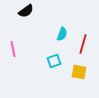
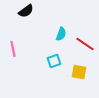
cyan semicircle: moved 1 px left
red line: moved 2 px right; rotated 72 degrees counterclockwise
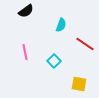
cyan semicircle: moved 9 px up
pink line: moved 12 px right, 3 px down
cyan square: rotated 24 degrees counterclockwise
yellow square: moved 12 px down
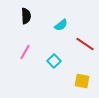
black semicircle: moved 5 px down; rotated 56 degrees counterclockwise
cyan semicircle: rotated 32 degrees clockwise
pink line: rotated 42 degrees clockwise
yellow square: moved 3 px right, 3 px up
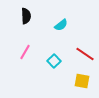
red line: moved 10 px down
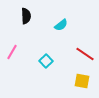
pink line: moved 13 px left
cyan square: moved 8 px left
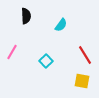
cyan semicircle: rotated 16 degrees counterclockwise
red line: moved 1 px down; rotated 24 degrees clockwise
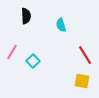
cyan semicircle: rotated 128 degrees clockwise
cyan square: moved 13 px left
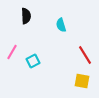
cyan square: rotated 16 degrees clockwise
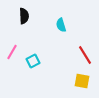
black semicircle: moved 2 px left
